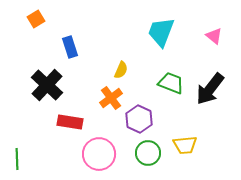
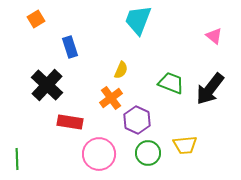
cyan trapezoid: moved 23 px left, 12 px up
purple hexagon: moved 2 px left, 1 px down
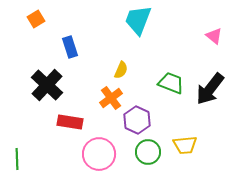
green circle: moved 1 px up
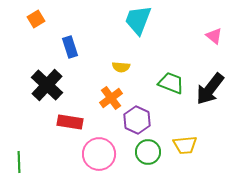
yellow semicircle: moved 3 px up; rotated 72 degrees clockwise
green line: moved 2 px right, 3 px down
